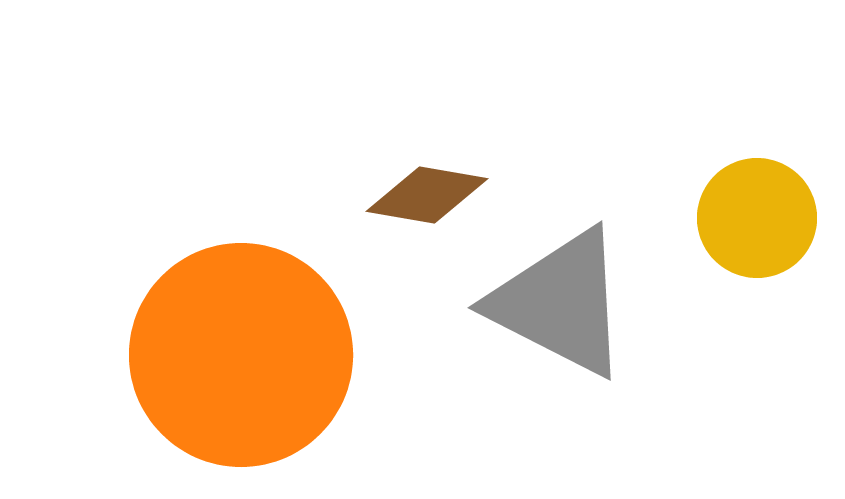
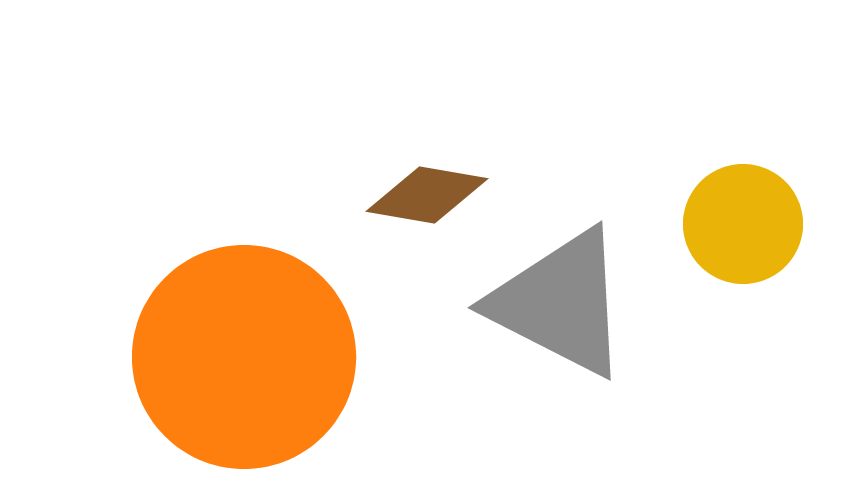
yellow circle: moved 14 px left, 6 px down
orange circle: moved 3 px right, 2 px down
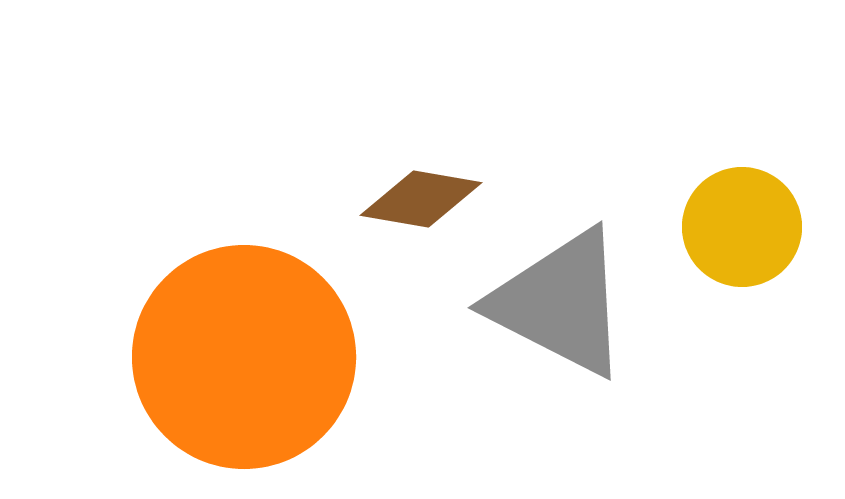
brown diamond: moved 6 px left, 4 px down
yellow circle: moved 1 px left, 3 px down
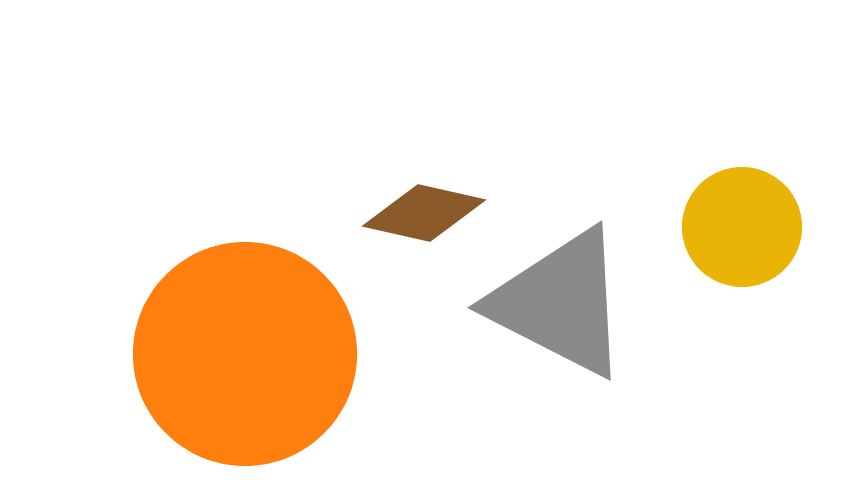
brown diamond: moved 3 px right, 14 px down; rotated 3 degrees clockwise
orange circle: moved 1 px right, 3 px up
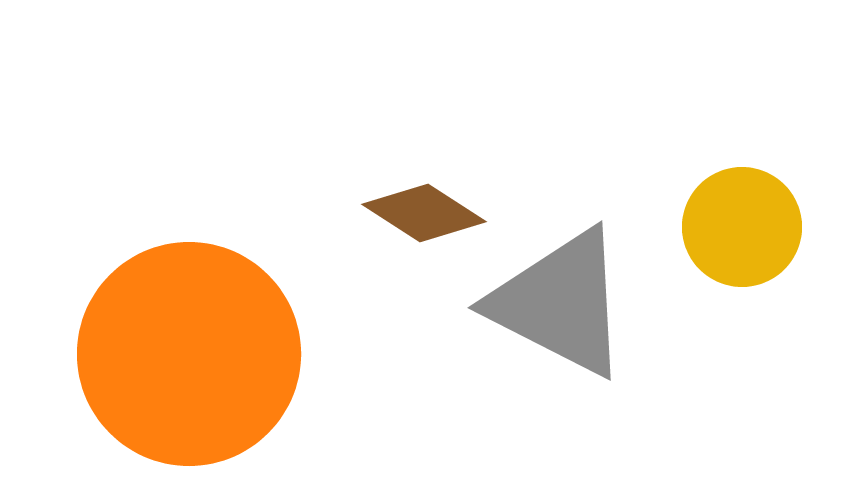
brown diamond: rotated 20 degrees clockwise
orange circle: moved 56 px left
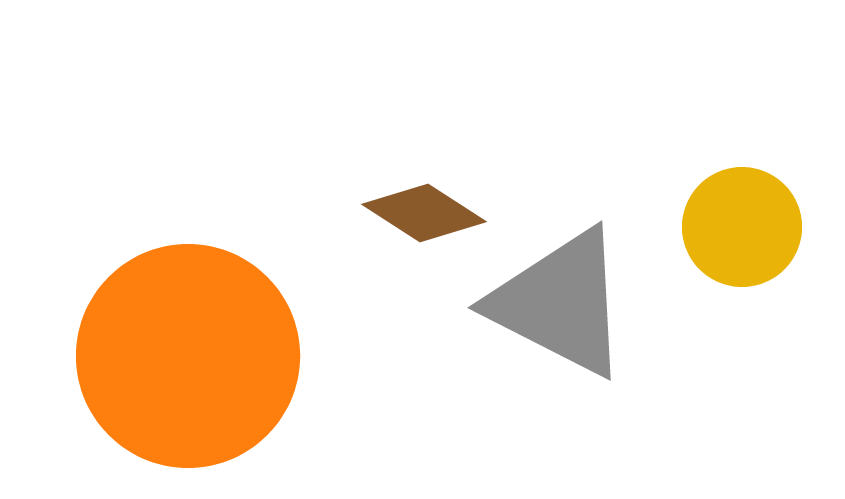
orange circle: moved 1 px left, 2 px down
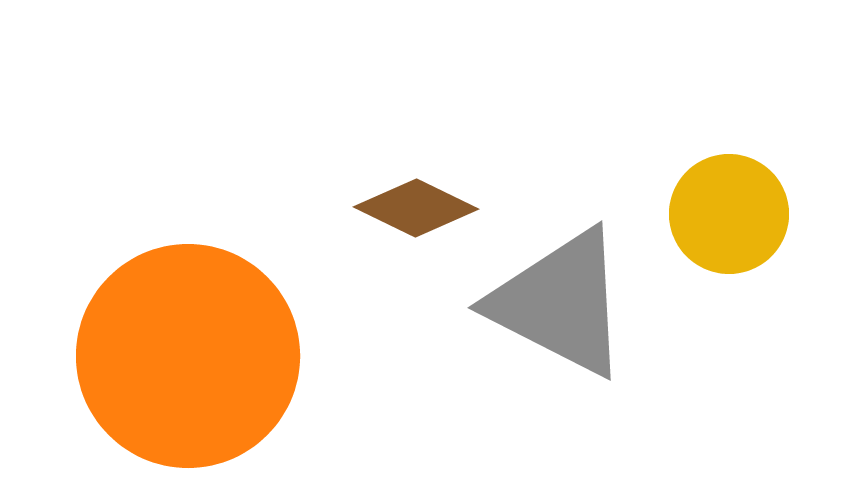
brown diamond: moved 8 px left, 5 px up; rotated 7 degrees counterclockwise
yellow circle: moved 13 px left, 13 px up
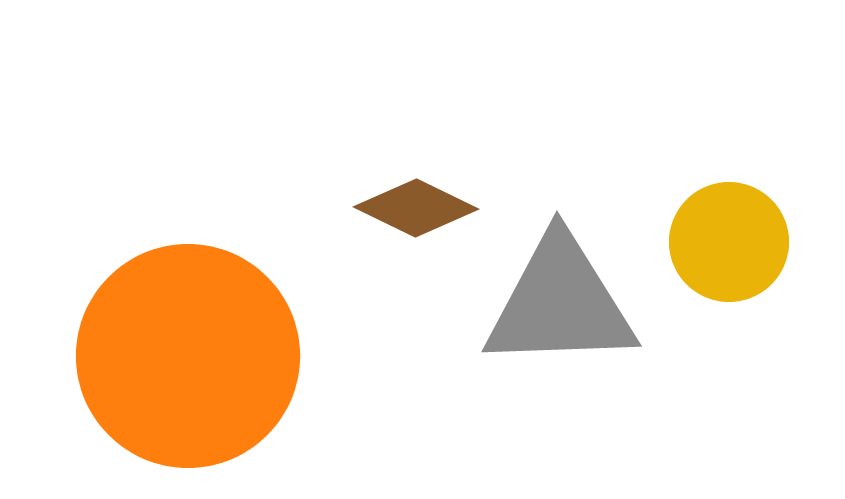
yellow circle: moved 28 px down
gray triangle: rotated 29 degrees counterclockwise
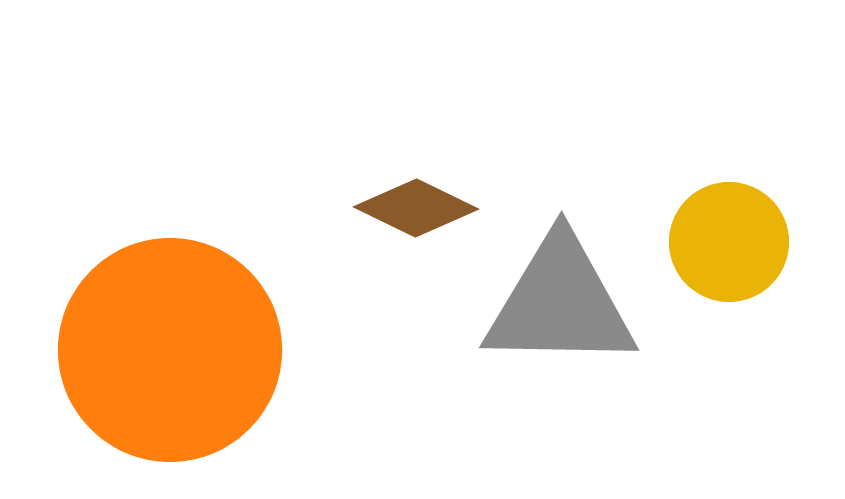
gray triangle: rotated 3 degrees clockwise
orange circle: moved 18 px left, 6 px up
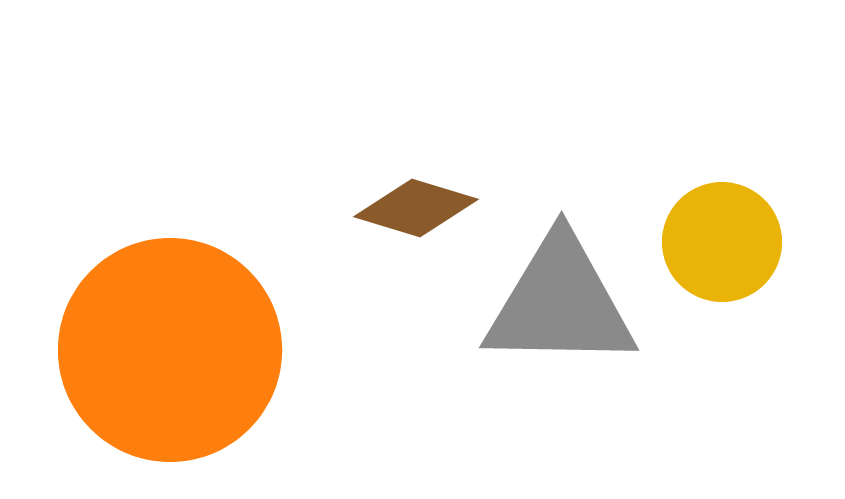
brown diamond: rotated 9 degrees counterclockwise
yellow circle: moved 7 px left
